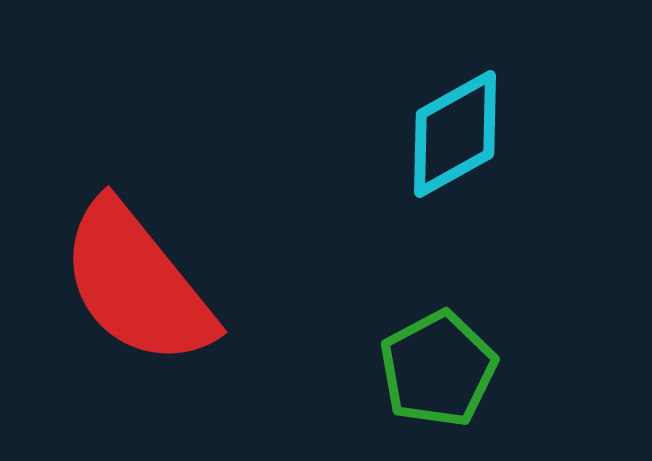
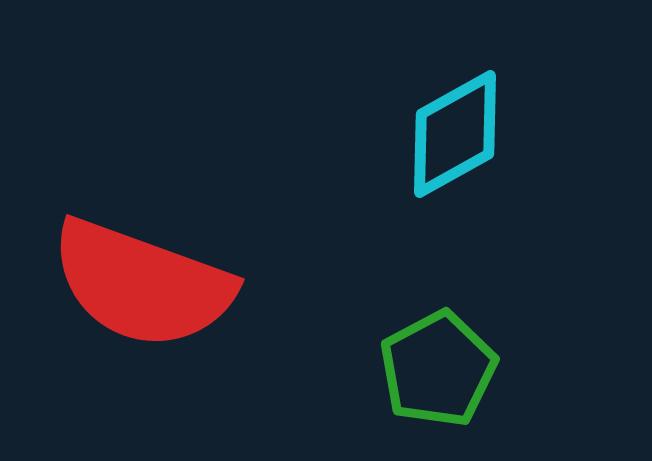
red semicircle: moved 5 px right; rotated 31 degrees counterclockwise
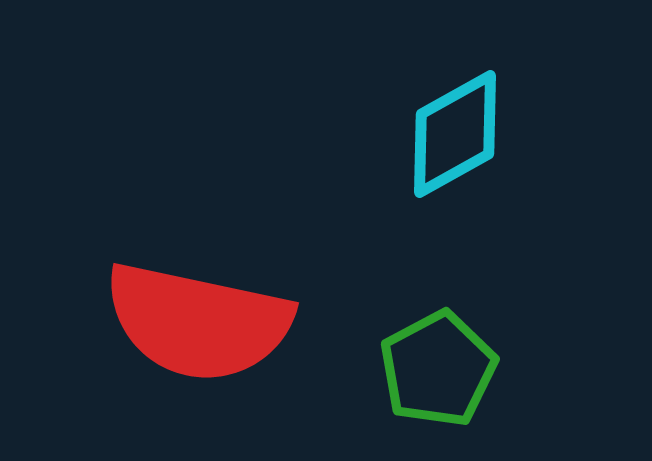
red semicircle: moved 56 px right, 38 px down; rotated 8 degrees counterclockwise
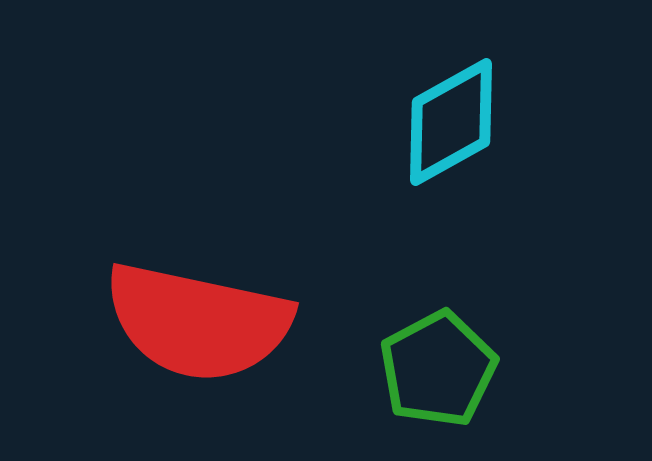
cyan diamond: moved 4 px left, 12 px up
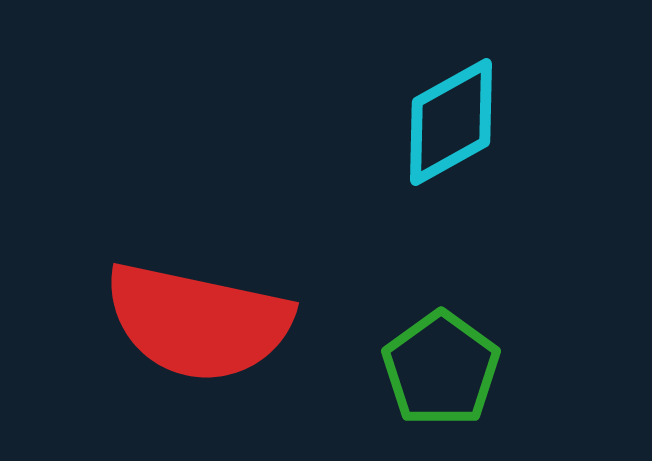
green pentagon: moved 3 px right; rotated 8 degrees counterclockwise
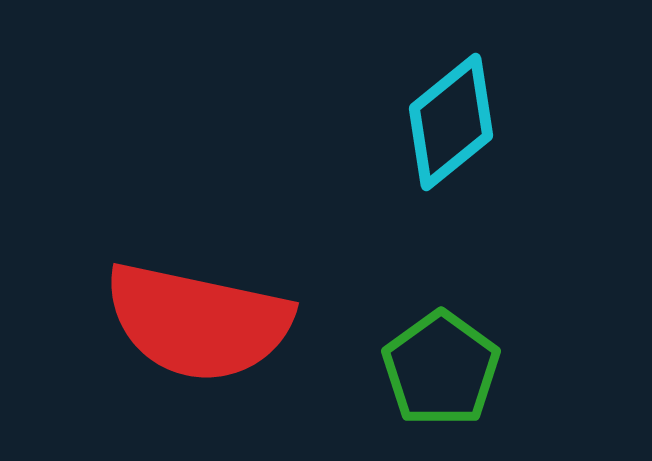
cyan diamond: rotated 10 degrees counterclockwise
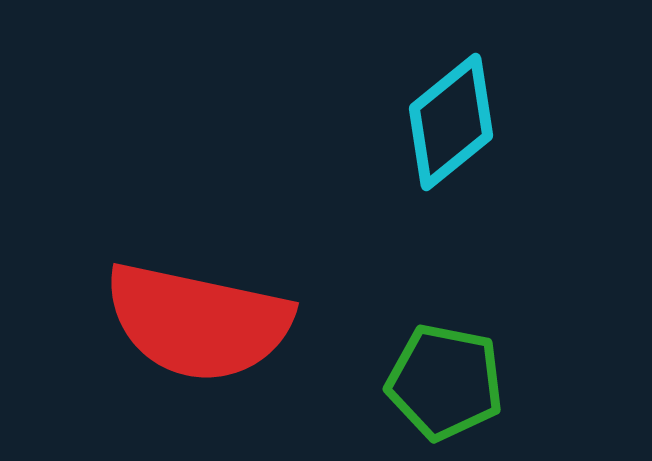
green pentagon: moved 4 px right, 13 px down; rotated 25 degrees counterclockwise
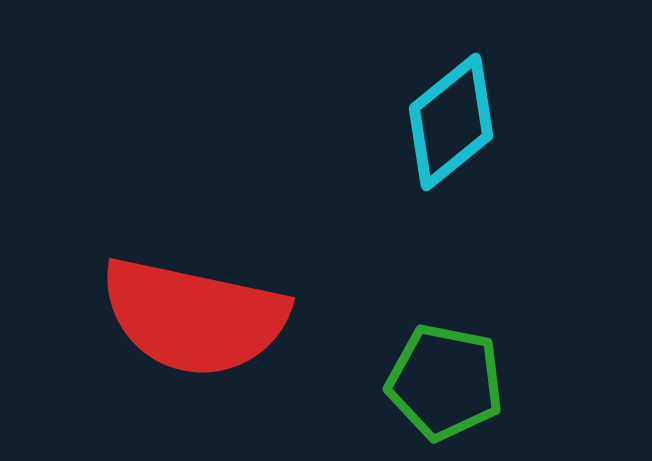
red semicircle: moved 4 px left, 5 px up
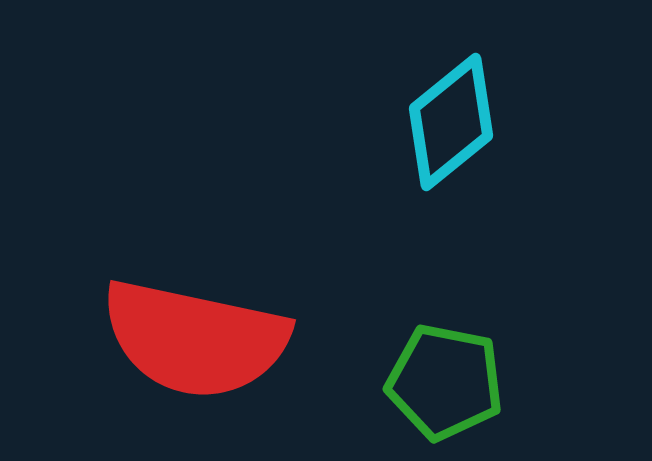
red semicircle: moved 1 px right, 22 px down
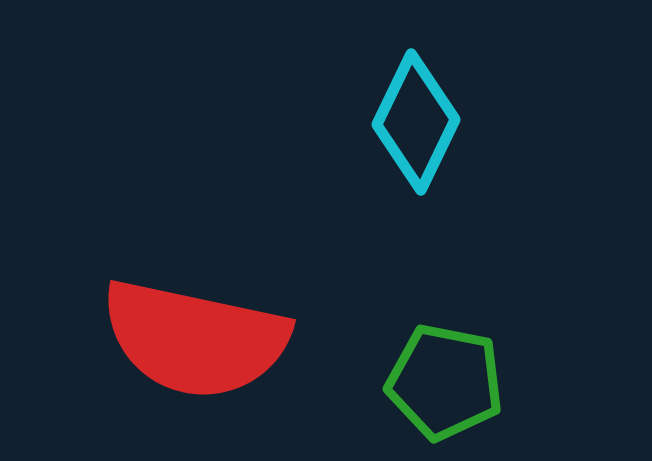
cyan diamond: moved 35 px left; rotated 25 degrees counterclockwise
